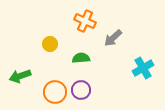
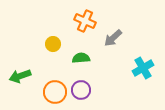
yellow circle: moved 3 px right
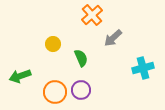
orange cross: moved 7 px right, 6 px up; rotated 25 degrees clockwise
green semicircle: rotated 72 degrees clockwise
cyan cross: rotated 15 degrees clockwise
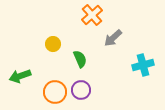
green semicircle: moved 1 px left, 1 px down
cyan cross: moved 3 px up
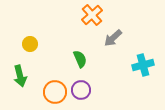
yellow circle: moved 23 px left
green arrow: rotated 85 degrees counterclockwise
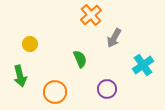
orange cross: moved 1 px left
gray arrow: moved 1 px right; rotated 18 degrees counterclockwise
cyan cross: rotated 20 degrees counterclockwise
purple circle: moved 26 px right, 1 px up
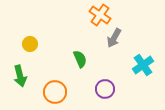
orange cross: moved 9 px right; rotated 15 degrees counterclockwise
purple circle: moved 2 px left
